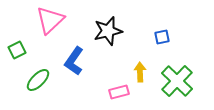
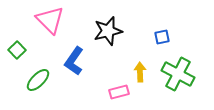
pink triangle: rotated 32 degrees counterclockwise
green square: rotated 18 degrees counterclockwise
green cross: moved 1 px right, 7 px up; rotated 16 degrees counterclockwise
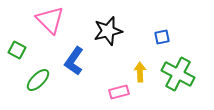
green square: rotated 18 degrees counterclockwise
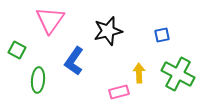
pink triangle: rotated 20 degrees clockwise
blue square: moved 2 px up
yellow arrow: moved 1 px left, 1 px down
green ellipse: rotated 40 degrees counterclockwise
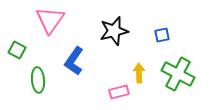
black star: moved 6 px right
green ellipse: rotated 10 degrees counterclockwise
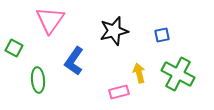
green square: moved 3 px left, 2 px up
yellow arrow: rotated 12 degrees counterclockwise
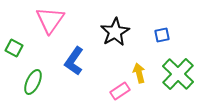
black star: moved 1 px right, 1 px down; rotated 16 degrees counterclockwise
green cross: rotated 16 degrees clockwise
green ellipse: moved 5 px left, 2 px down; rotated 30 degrees clockwise
pink rectangle: moved 1 px right, 1 px up; rotated 18 degrees counterclockwise
